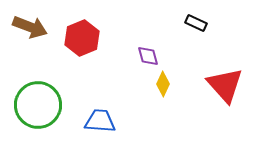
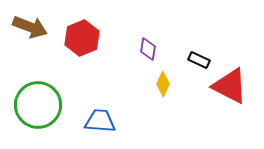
black rectangle: moved 3 px right, 37 px down
purple diamond: moved 7 px up; rotated 25 degrees clockwise
red triangle: moved 5 px right, 1 px down; rotated 21 degrees counterclockwise
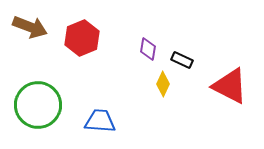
black rectangle: moved 17 px left
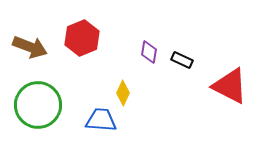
brown arrow: moved 20 px down
purple diamond: moved 1 px right, 3 px down
yellow diamond: moved 40 px left, 9 px down
blue trapezoid: moved 1 px right, 1 px up
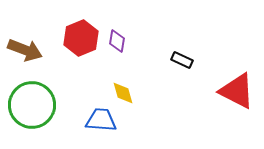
red hexagon: moved 1 px left
brown arrow: moved 5 px left, 3 px down
purple diamond: moved 32 px left, 11 px up
red triangle: moved 7 px right, 5 px down
yellow diamond: rotated 40 degrees counterclockwise
green circle: moved 6 px left
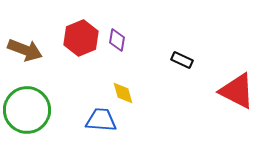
purple diamond: moved 1 px up
green circle: moved 5 px left, 5 px down
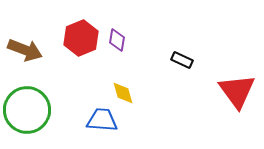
red triangle: rotated 27 degrees clockwise
blue trapezoid: moved 1 px right
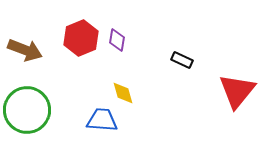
red triangle: rotated 15 degrees clockwise
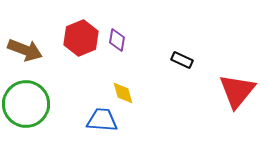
green circle: moved 1 px left, 6 px up
